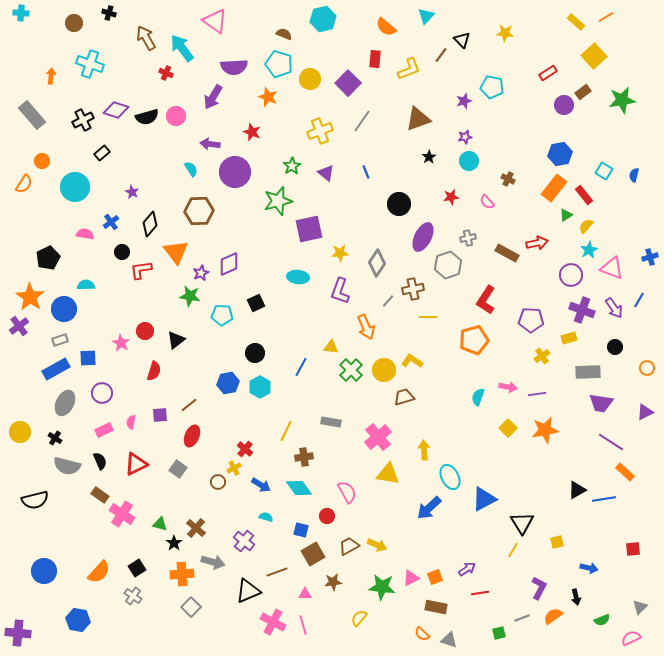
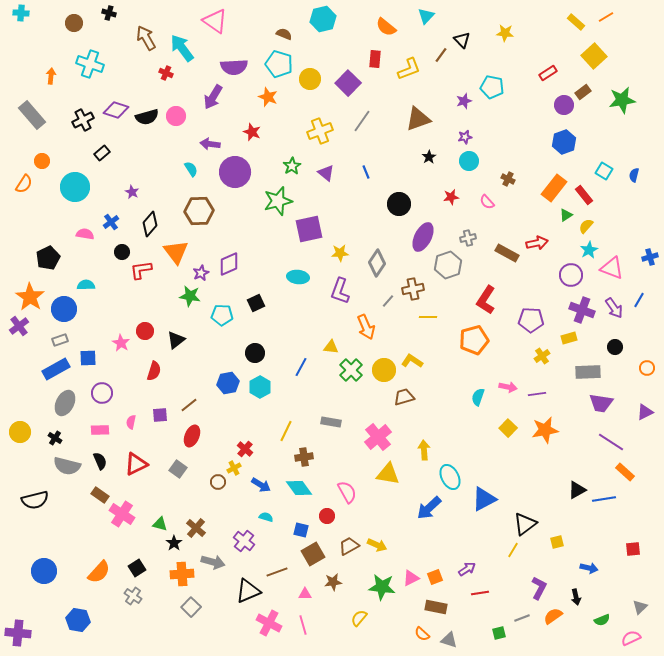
blue hexagon at (560, 154): moved 4 px right, 12 px up; rotated 10 degrees counterclockwise
pink rectangle at (104, 430): moved 4 px left; rotated 24 degrees clockwise
black triangle at (522, 523): moved 3 px right, 1 px down; rotated 25 degrees clockwise
pink cross at (273, 622): moved 4 px left, 1 px down
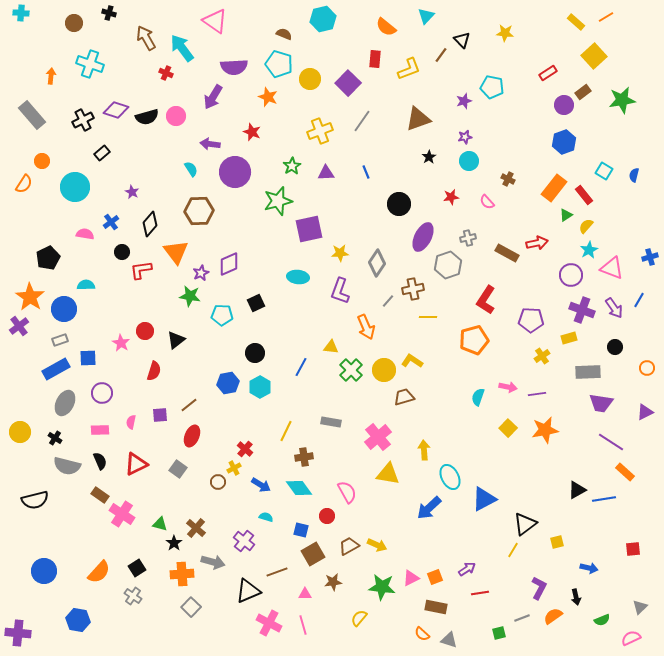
purple triangle at (326, 173): rotated 42 degrees counterclockwise
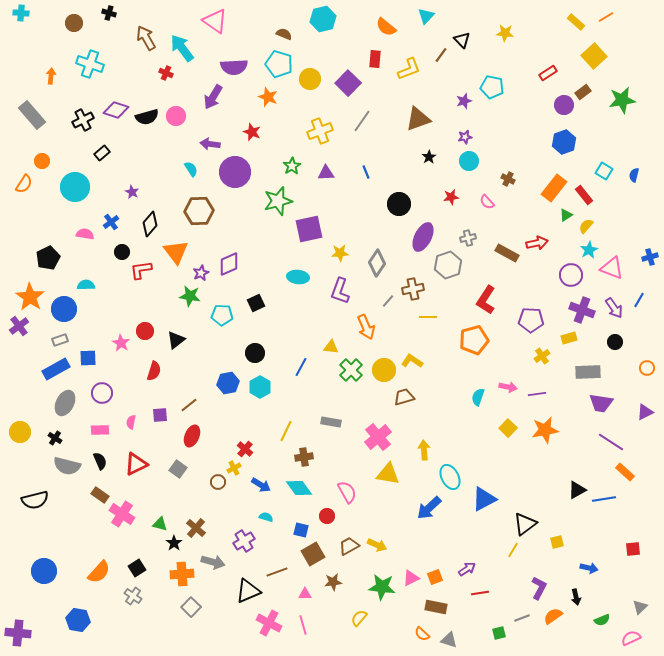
black circle at (615, 347): moved 5 px up
purple cross at (244, 541): rotated 20 degrees clockwise
